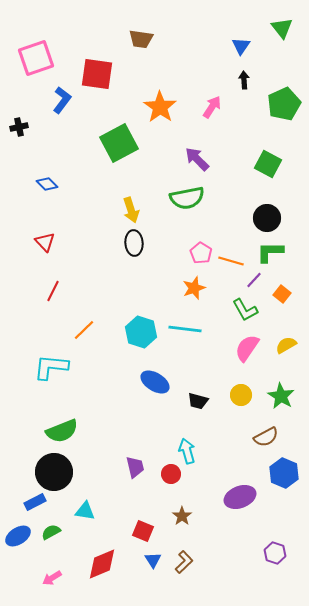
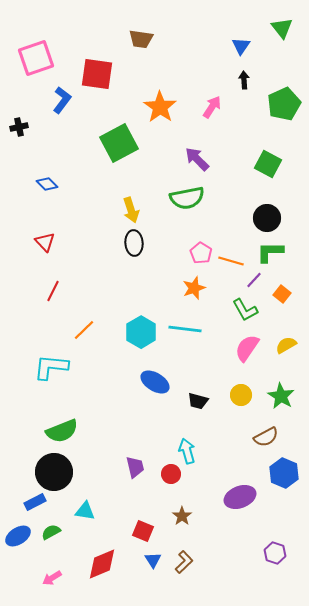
cyan hexagon at (141, 332): rotated 12 degrees clockwise
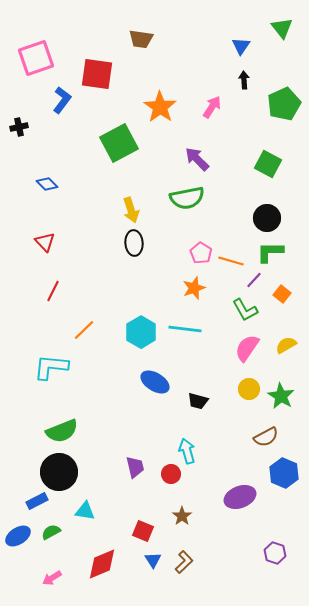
yellow circle at (241, 395): moved 8 px right, 6 px up
black circle at (54, 472): moved 5 px right
blue rectangle at (35, 502): moved 2 px right, 1 px up
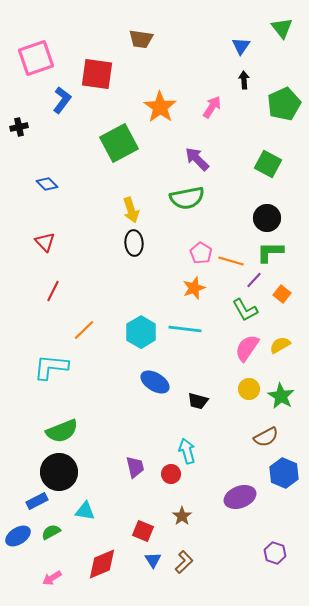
yellow semicircle at (286, 345): moved 6 px left
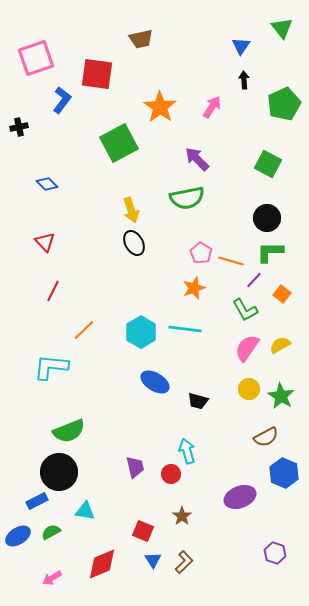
brown trapezoid at (141, 39): rotated 20 degrees counterclockwise
black ellipse at (134, 243): rotated 25 degrees counterclockwise
green semicircle at (62, 431): moved 7 px right
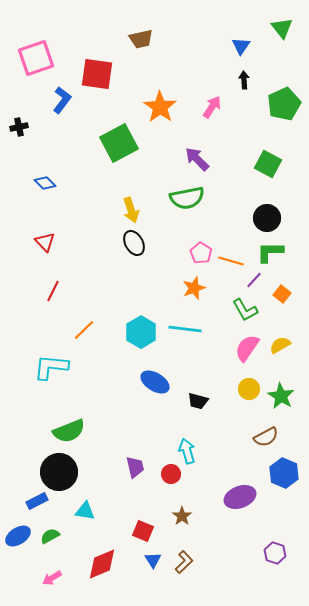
blue diamond at (47, 184): moved 2 px left, 1 px up
green semicircle at (51, 532): moved 1 px left, 4 px down
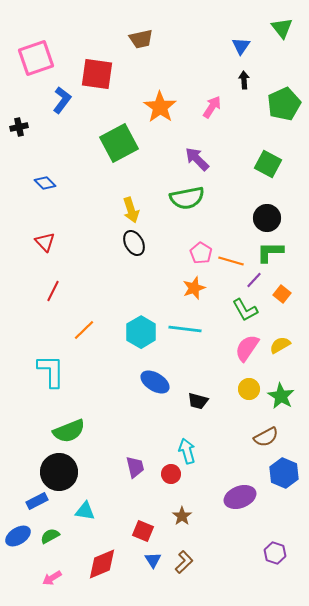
cyan L-shape at (51, 367): moved 4 px down; rotated 84 degrees clockwise
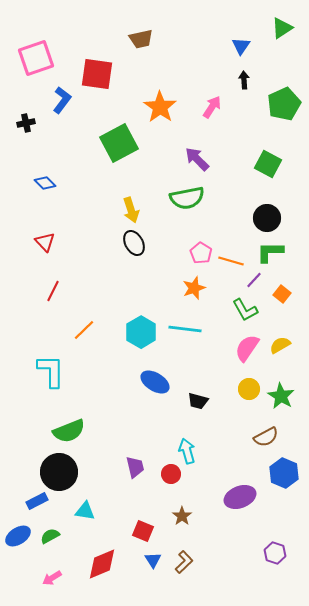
green triangle at (282, 28): rotated 35 degrees clockwise
black cross at (19, 127): moved 7 px right, 4 px up
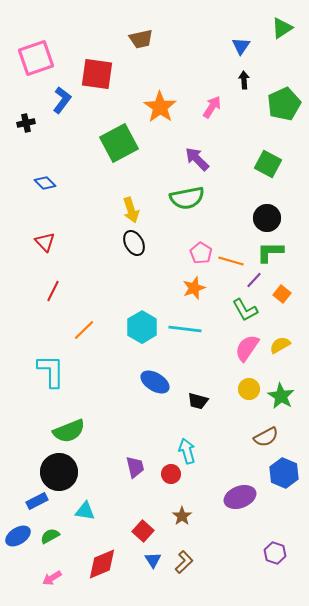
cyan hexagon at (141, 332): moved 1 px right, 5 px up
red square at (143, 531): rotated 20 degrees clockwise
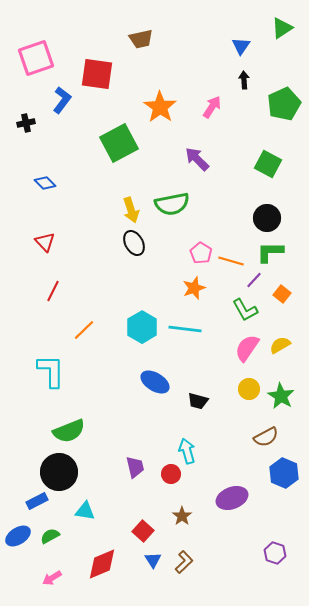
green semicircle at (187, 198): moved 15 px left, 6 px down
purple ellipse at (240, 497): moved 8 px left, 1 px down
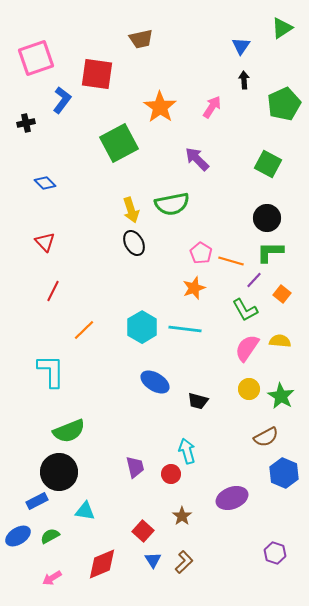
yellow semicircle at (280, 345): moved 4 px up; rotated 35 degrees clockwise
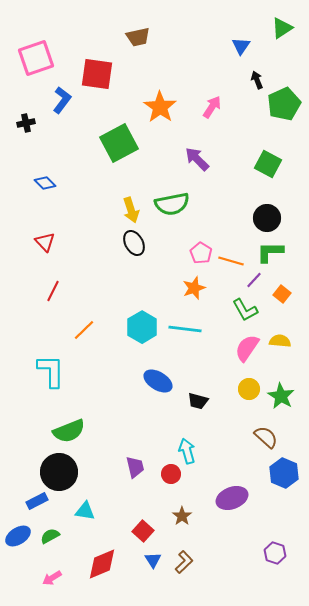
brown trapezoid at (141, 39): moved 3 px left, 2 px up
black arrow at (244, 80): moved 13 px right; rotated 18 degrees counterclockwise
blue ellipse at (155, 382): moved 3 px right, 1 px up
brown semicircle at (266, 437): rotated 110 degrees counterclockwise
